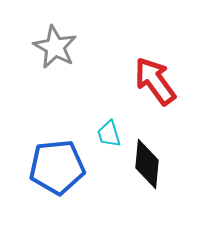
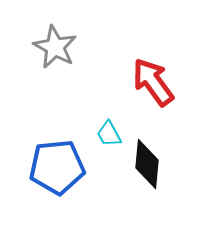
red arrow: moved 2 px left, 1 px down
cyan trapezoid: rotated 12 degrees counterclockwise
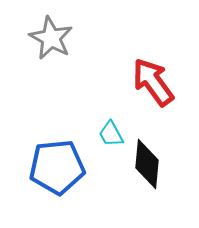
gray star: moved 4 px left, 9 px up
cyan trapezoid: moved 2 px right
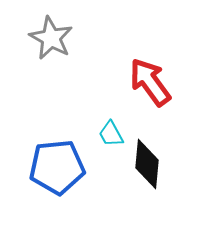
red arrow: moved 3 px left
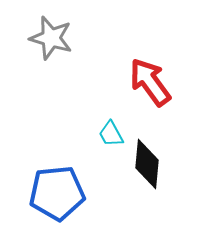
gray star: rotated 12 degrees counterclockwise
blue pentagon: moved 26 px down
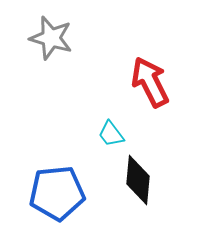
red arrow: rotated 9 degrees clockwise
cyan trapezoid: rotated 8 degrees counterclockwise
black diamond: moved 9 px left, 16 px down
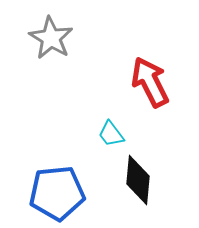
gray star: rotated 15 degrees clockwise
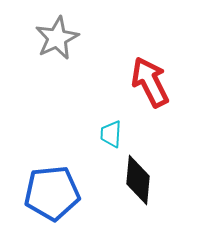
gray star: moved 6 px right; rotated 15 degrees clockwise
cyan trapezoid: rotated 40 degrees clockwise
blue pentagon: moved 5 px left
